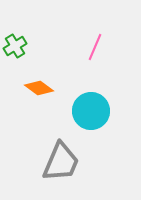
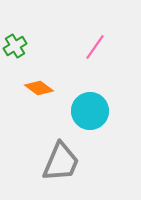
pink line: rotated 12 degrees clockwise
cyan circle: moved 1 px left
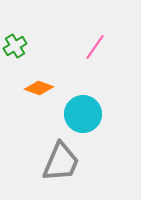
orange diamond: rotated 16 degrees counterclockwise
cyan circle: moved 7 px left, 3 px down
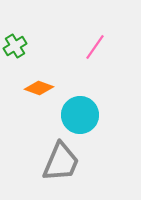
cyan circle: moved 3 px left, 1 px down
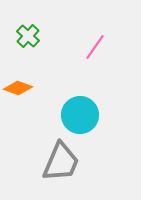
green cross: moved 13 px right, 10 px up; rotated 15 degrees counterclockwise
orange diamond: moved 21 px left
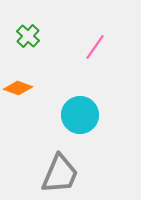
gray trapezoid: moved 1 px left, 12 px down
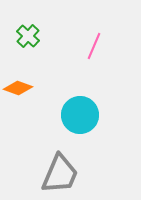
pink line: moved 1 px left, 1 px up; rotated 12 degrees counterclockwise
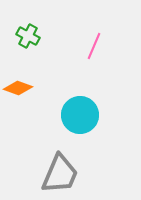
green cross: rotated 15 degrees counterclockwise
